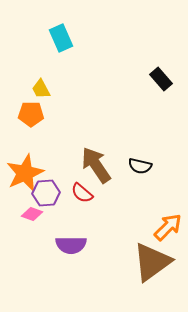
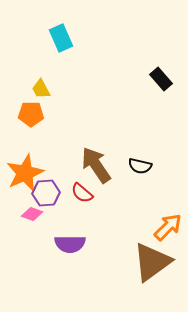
purple semicircle: moved 1 px left, 1 px up
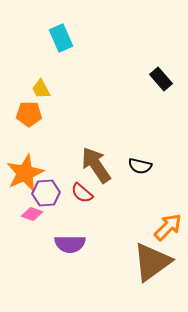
orange pentagon: moved 2 px left
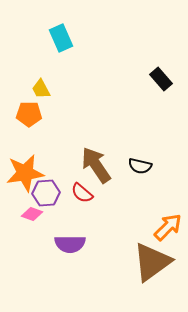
orange star: rotated 15 degrees clockwise
